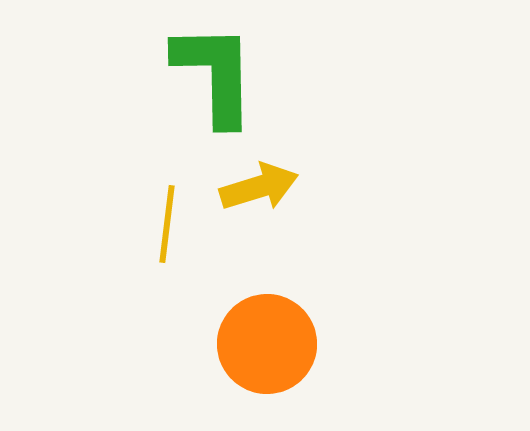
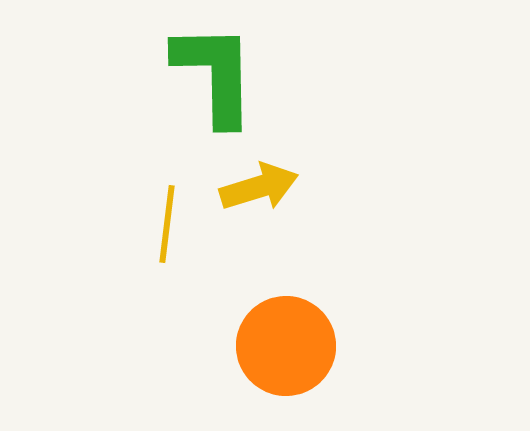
orange circle: moved 19 px right, 2 px down
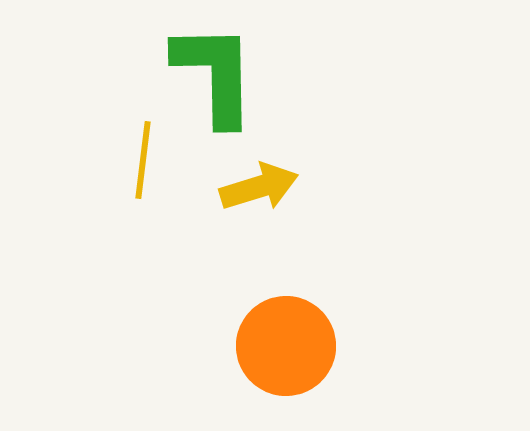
yellow line: moved 24 px left, 64 px up
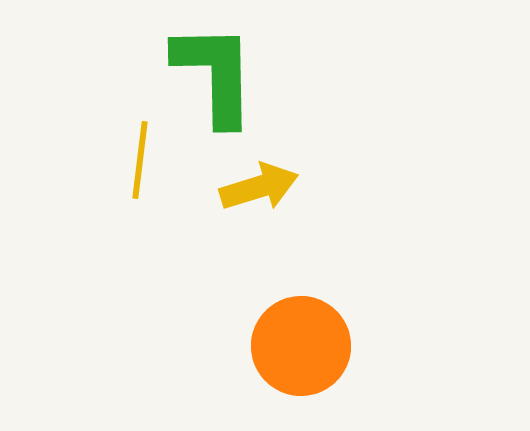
yellow line: moved 3 px left
orange circle: moved 15 px right
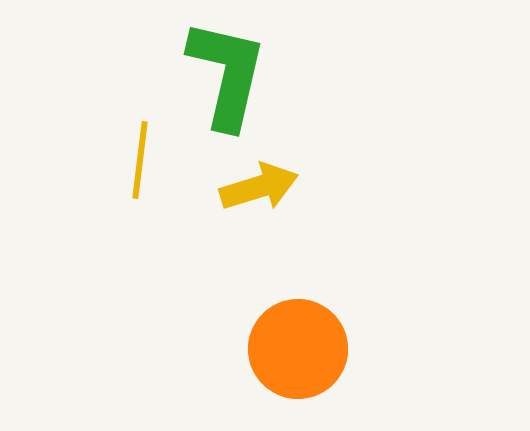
green L-shape: moved 12 px right; rotated 14 degrees clockwise
orange circle: moved 3 px left, 3 px down
